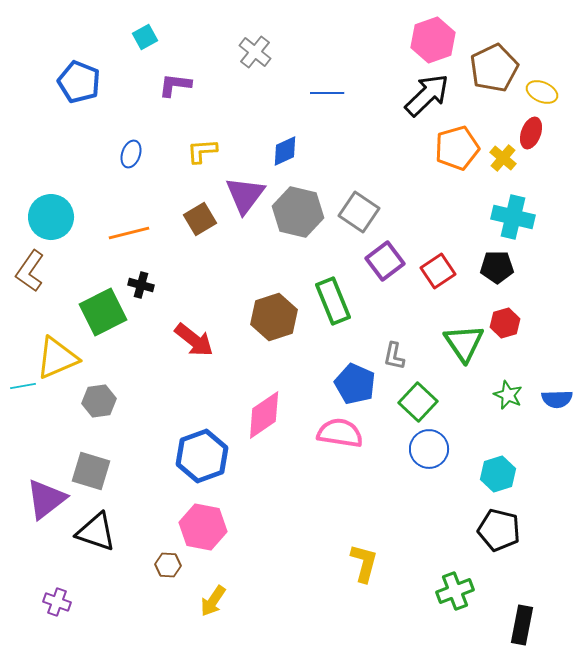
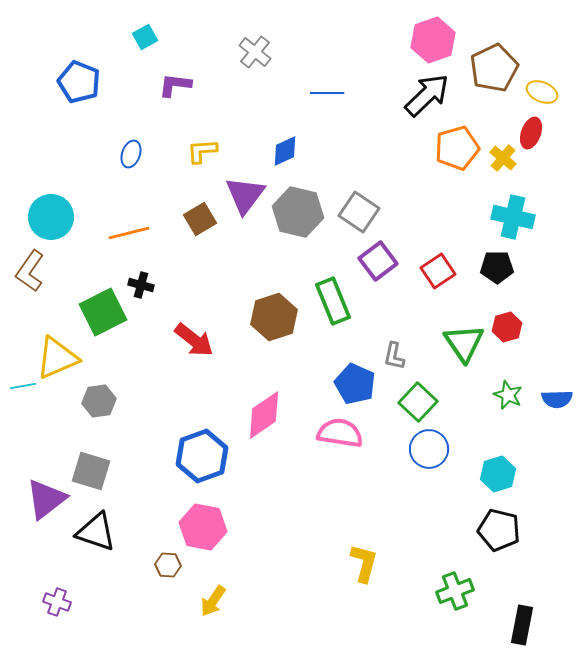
purple square at (385, 261): moved 7 px left
red hexagon at (505, 323): moved 2 px right, 4 px down
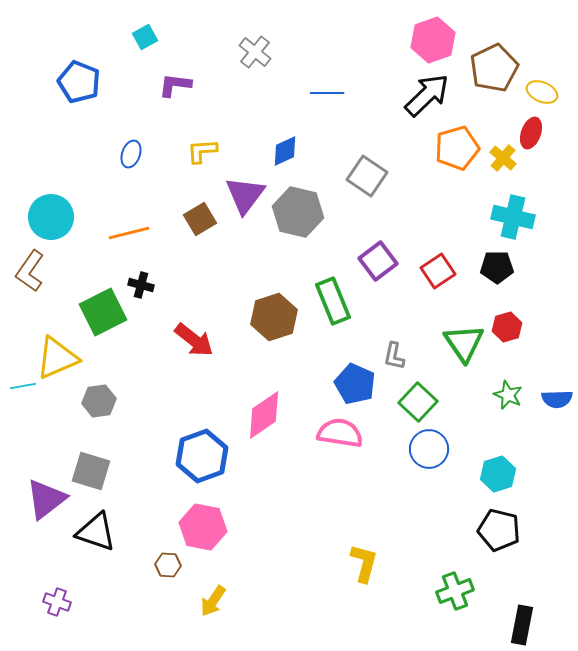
gray square at (359, 212): moved 8 px right, 36 px up
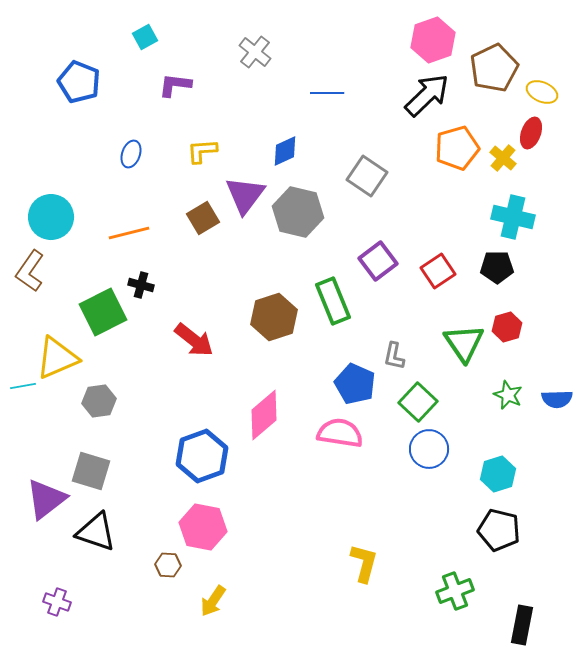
brown square at (200, 219): moved 3 px right, 1 px up
pink diamond at (264, 415): rotated 6 degrees counterclockwise
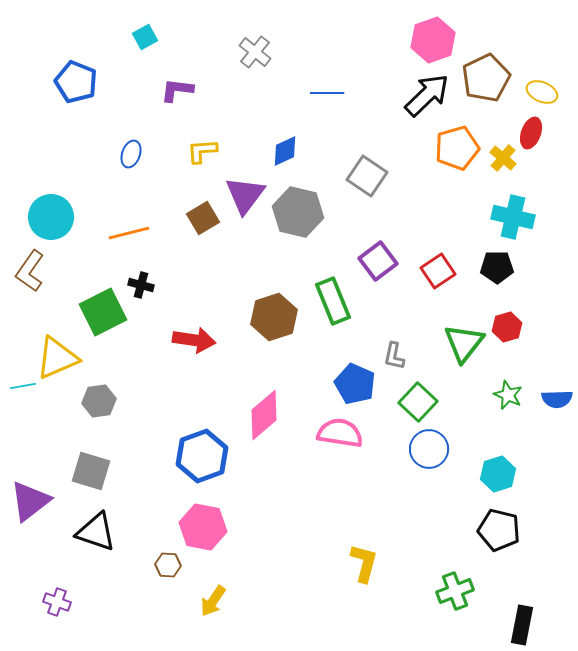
brown pentagon at (494, 68): moved 8 px left, 10 px down
blue pentagon at (79, 82): moved 3 px left
purple L-shape at (175, 85): moved 2 px right, 5 px down
red arrow at (194, 340): rotated 30 degrees counterclockwise
green triangle at (464, 343): rotated 12 degrees clockwise
purple triangle at (46, 499): moved 16 px left, 2 px down
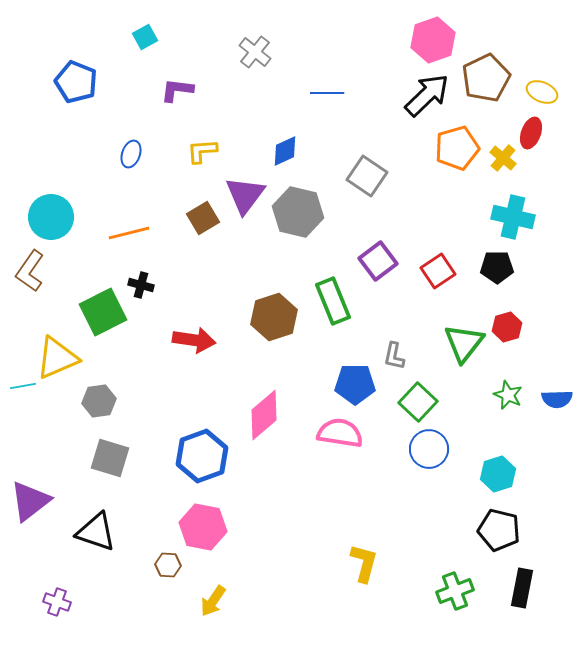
blue pentagon at (355, 384): rotated 24 degrees counterclockwise
gray square at (91, 471): moved 19 px right, 13 px up
black rectangle at (522, 625): moved 37 px up
